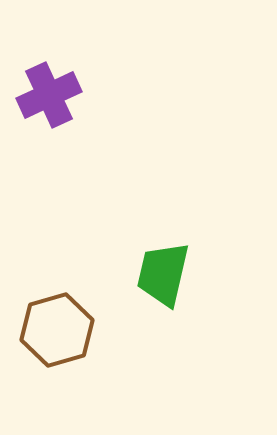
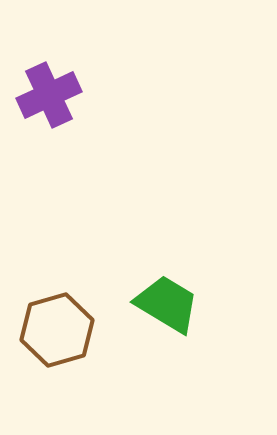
green trapezoid: moved 4 px right, 30 px down; rotated 108 degrees clockwise
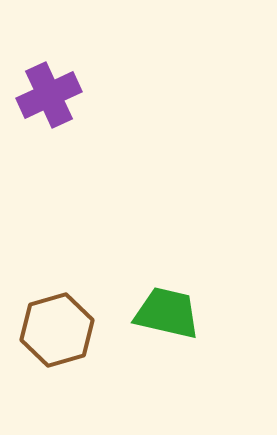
green trapezoid: moved 9 px down; rotated 18 degrees counterclockwise
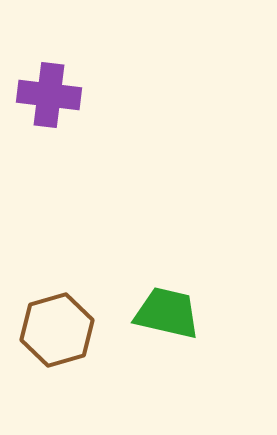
purple cross: rotated 32 degrees clockwise
